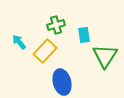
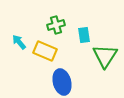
yellow rectangle: rotated 70 degrees clockwise
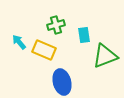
yellow rectangle: moved 1 px left, 1 px up
green triangle: rotated 36 degrees clockwise
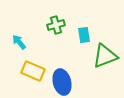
yellow rectangle: moved 11 px left, 21 px down
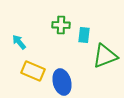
green cross: moved 5 px right; rotated 18 degrees clockwise
cyan rectangle: rotated 14 degrees clockwise
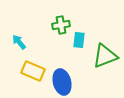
green cross: rotated 12 degrees counterclockwise
cyan rectangle: moved 5 px left, 5 px down
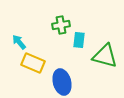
green triangle: rotated 36 degrees clockwise
yellow rectangle: moved 8 px up
